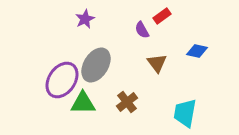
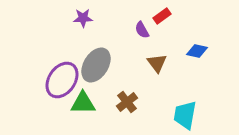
purple star: moved 2 px left, 1 px up; rotated 24 degrees clockwise
cyan trapezoid: moved 2 px down
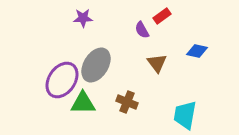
brown cross: rotated 30 degrees counterclockwise
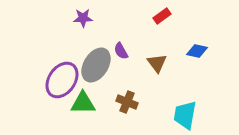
purple semicircle: moved 21 px left, 21 px down
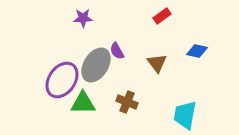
purple semicircle: moved 4 px left
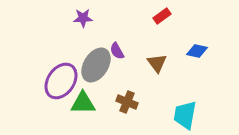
purple ellipse: moved 1 px left, 1 px down
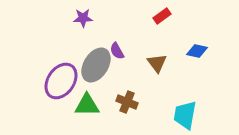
green triangle: moved 4 px right, 2 px down
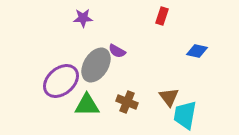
red rectangle: rotated 36 degrees counterclockwise
purple semicircle: rotated 30 degrees counterclockwise
brown triangle: moved 12 px right, 34 px down
purple ellipse: rotated 15 degrees clockwise
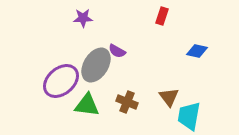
green triangle: rotated 8 degrees clockwise
cyan trapezoid: moved 4 px right, 1 px down
